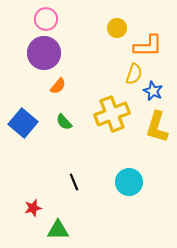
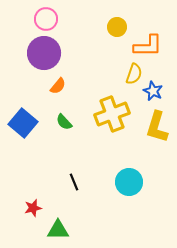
yellow circle: moved 1 px up
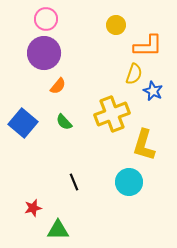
yellow circle: moved 1 px left, 2 px up
yellow L-shape: moved 13 px left, 18 px down
